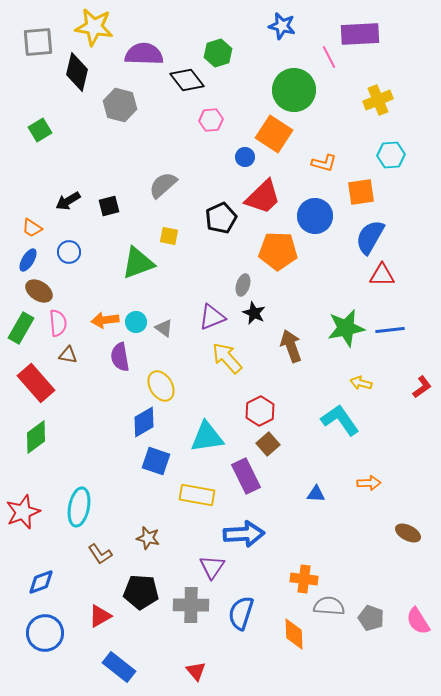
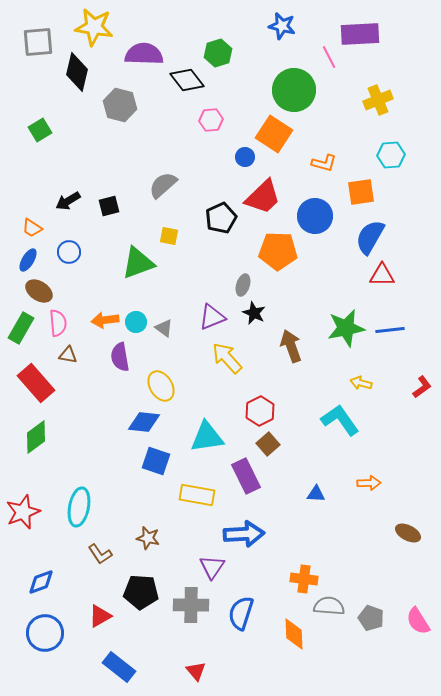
blue diamond at (144, 422): rotated 36 degrees clockwise
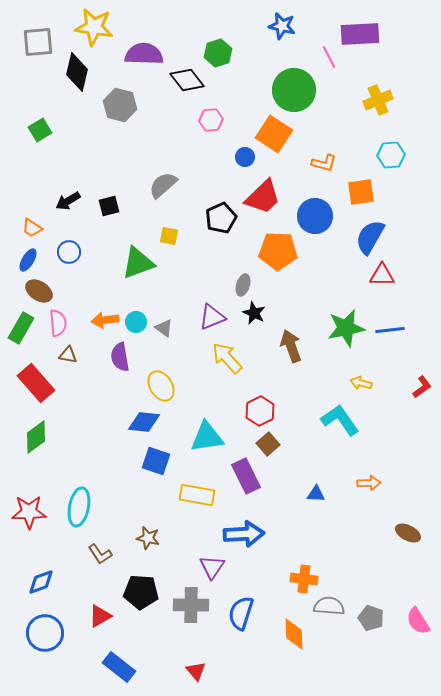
red star at (23, 512): moved 6 px right; rotated 20 degrees clockwise
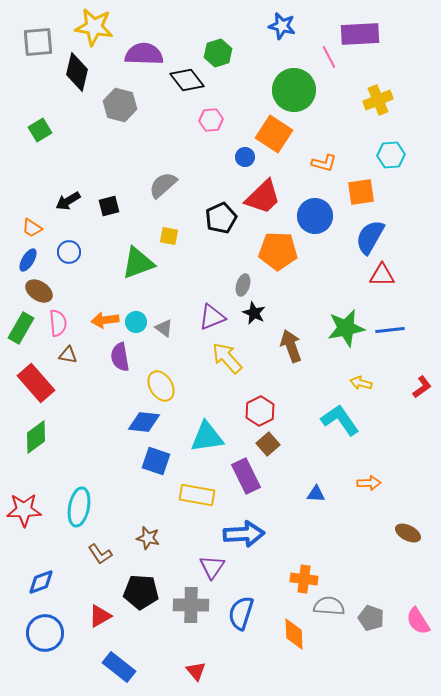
red star at (29, 512): moved 5 px left, 2 px up
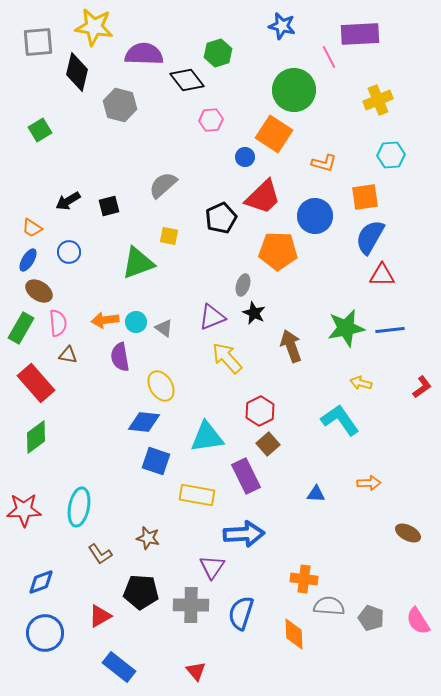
orange square at (361, 192): moved 4 px right, 5 px down
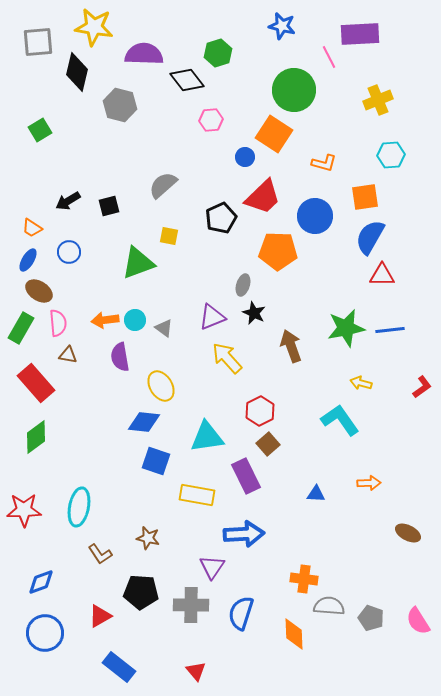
cyan circle at (136, 322): moved 1 px left, 2 px up
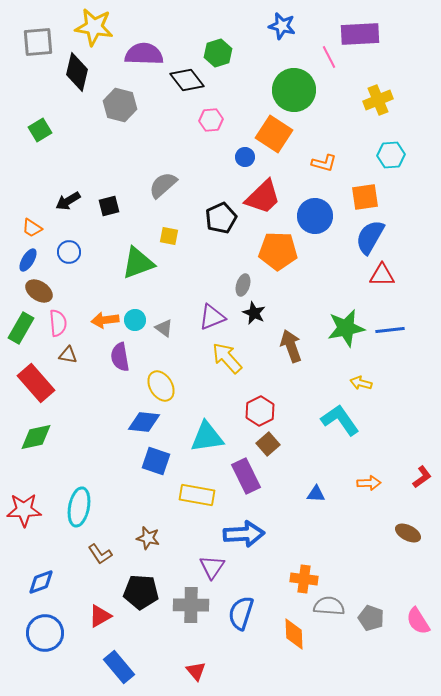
red L-shape at (422, 387): moved 90 px down
green diamond at (36, 437): rotated 24 degrees clockwise
blue rectangle at (119, 667): rotated 12 degrees clockwise
